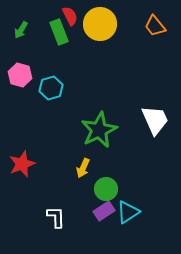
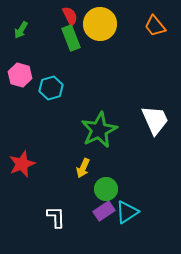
green rectangle: moved 12 px right, 6 px down
cyan triangle: moved 1 px left
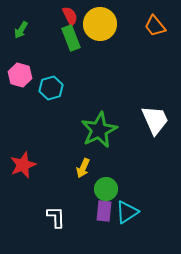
red star: moved 1 px right, 1 px down
purple rectangle: rotated 50 degrees counterclockwise
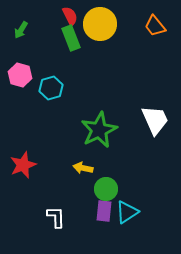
yellow arrow: rotated 78 degrees clockwise
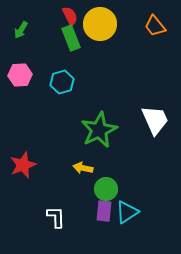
pink hexagon: rotated 20 degrees counterclockwise
cyan hexagon: moved 11 px right, 6 px up
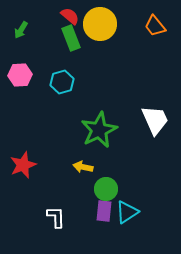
red semicircle: rotated 24 degrees counterclockwise
yellow arrow: moved 1 px up
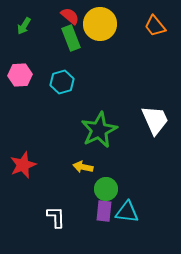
green arrow: moved 3 px right, 4 px up
cyan triangle: rotated 40 degrees clockwise
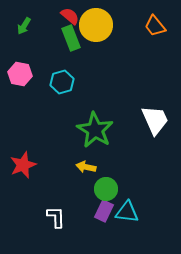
yellow circle: moved 4 px left, 1 px down
pink hexagon: moved 1 px up; rotated 15 degrees clockwise
green star: moved 4 px left; rotated 15 degrees counterclockwise
yellow arrow: moved 3 px right
purple rectangle: rotated 20 degrees clockwise
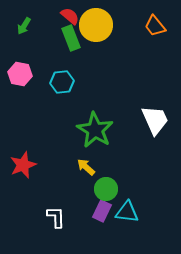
cyan hexagon: rotated 10 degrees clockwise
yellow arrow: rotated 30 degrees clockwise
purple rectangle: moved 2 px left
